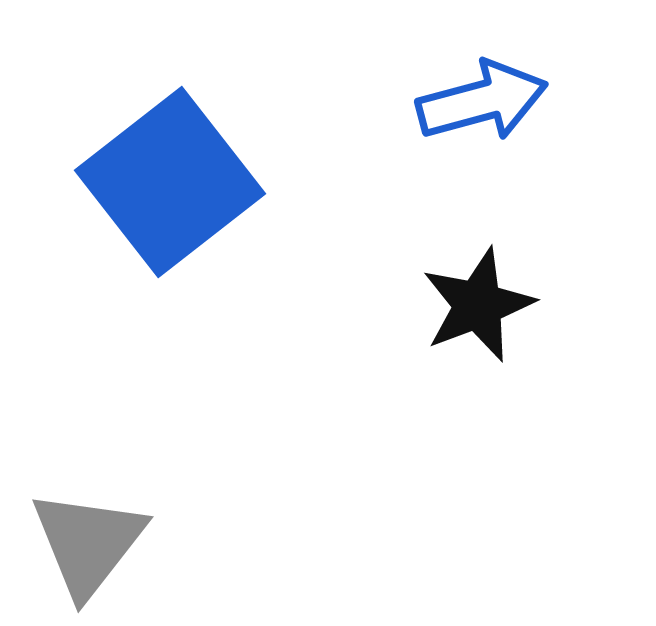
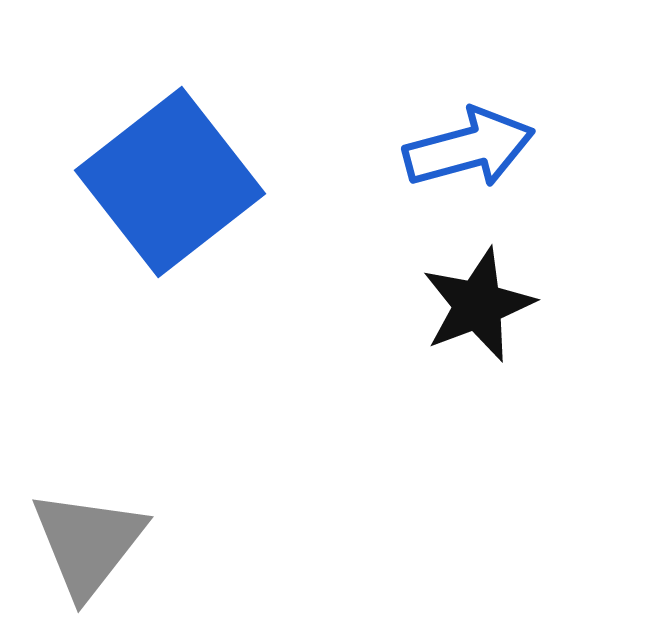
blue arrow: moved 13 px left, 47 px down
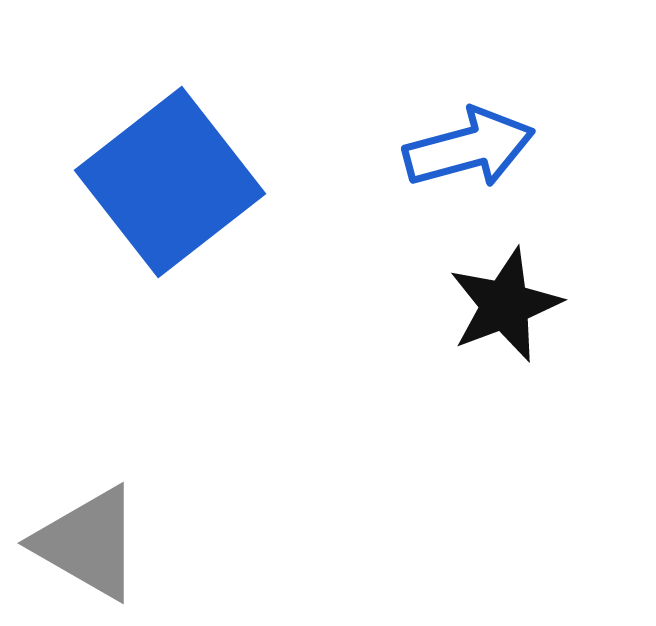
black star: moved 27 px right
gray triangle: rotated 38 degrees counterclockwise
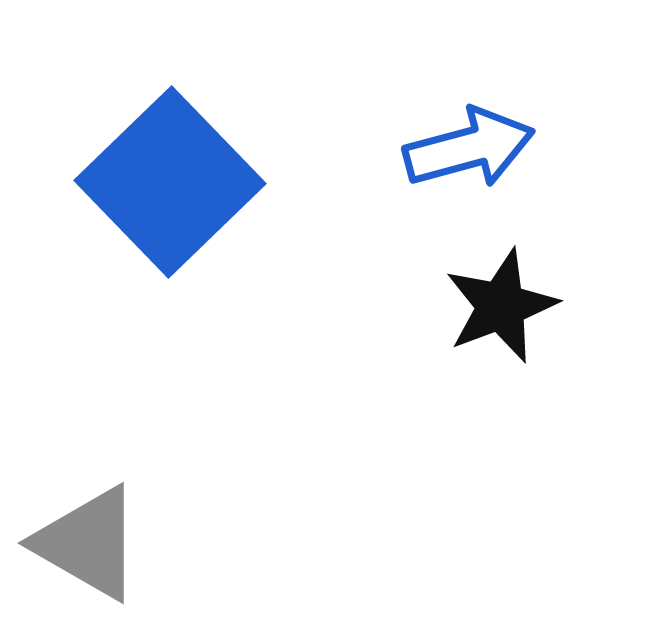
blue square: rotated 6 degrees counterclockwise
black star: moved 4 px left, 1 px down
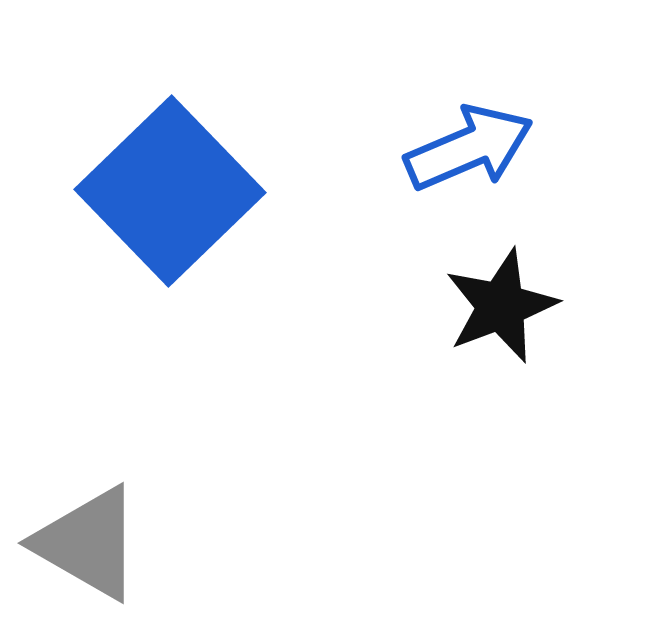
blue arrow: rotated 8 degrees counterclockwise
blue square: moved 9 px down
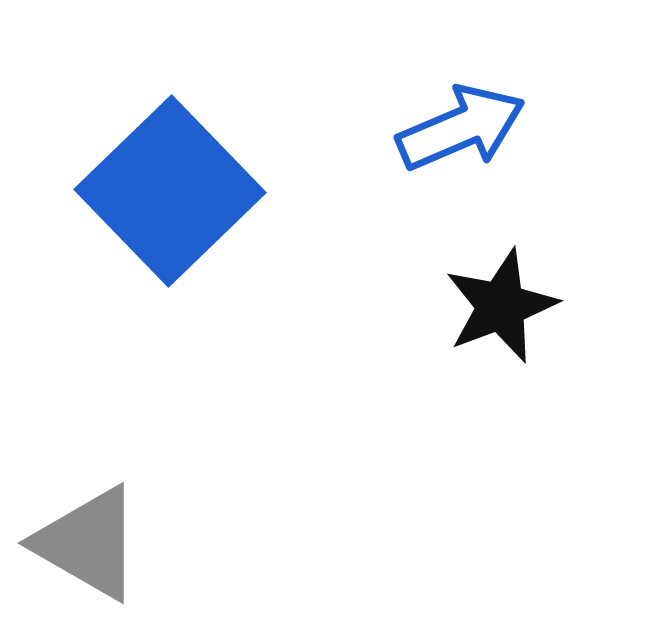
blue arrow: moved 8 px left, 20 px up
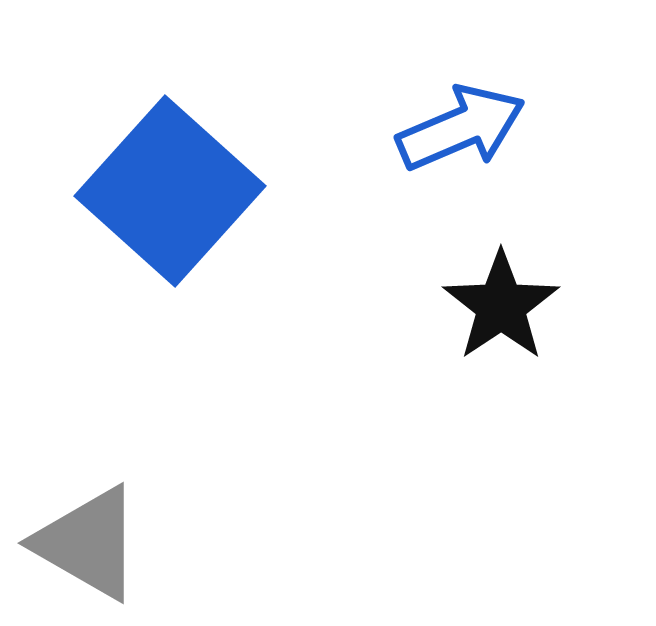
blue square: rotated 4 degrees counterclockwise
black star: rotated 13 degrees counterclockwise
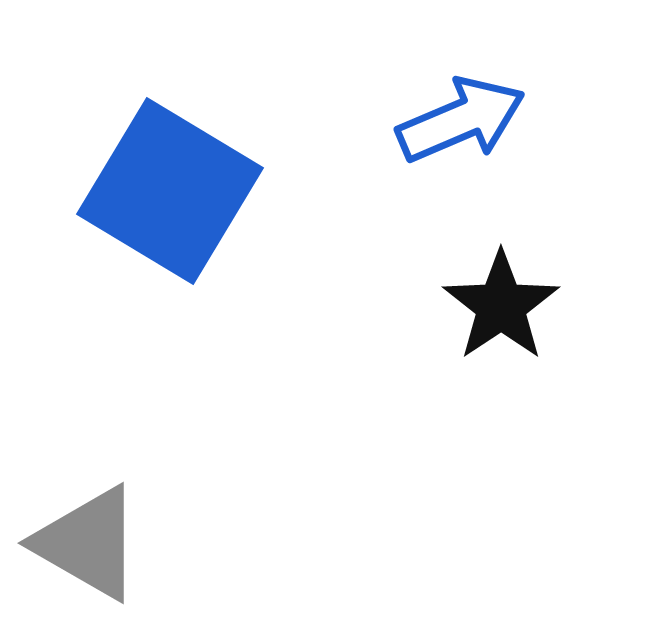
blue arrow: moved 8 px up
blue square: rotated 11 degrees counterclockwise
